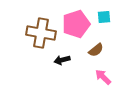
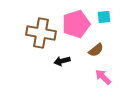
black arrow: moved 1 px down
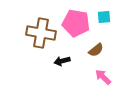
pink pentagon: moved 1 px up; rotated 28 degrees clockwise
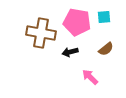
pink pentagon: moved 1 px right, 1 px up
brown semicircle: moved 10 px right, 1 px up
black arrow: moved 8 px right, 9 px up
pink arrow: moved 13 px left
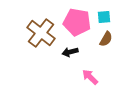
brown cross: rotated 28 degrees clockwise
brown semicircle: moved 10 px up; rotated 21 degrees counterclockwise
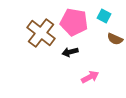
cyan square: moved 1 px up; rotated 32 degrees clockwise
pink pentagon: moved 3 px left
brown semicircle: moved 9 px right; rotated 84 degrees clockwise
pink arrow: rotated 108 degrees clockwise
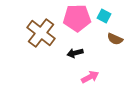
pink pentagon: moved 3 px right, 4 px up; rotated 12 degrees counterclockwise
black arrow: moved 5 px right, 1 px down
